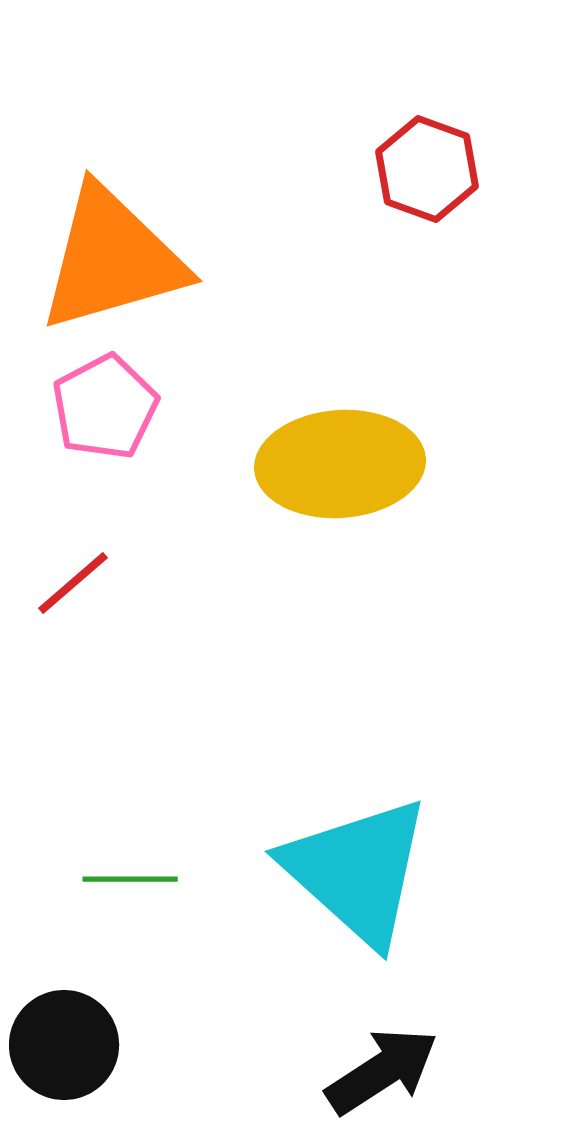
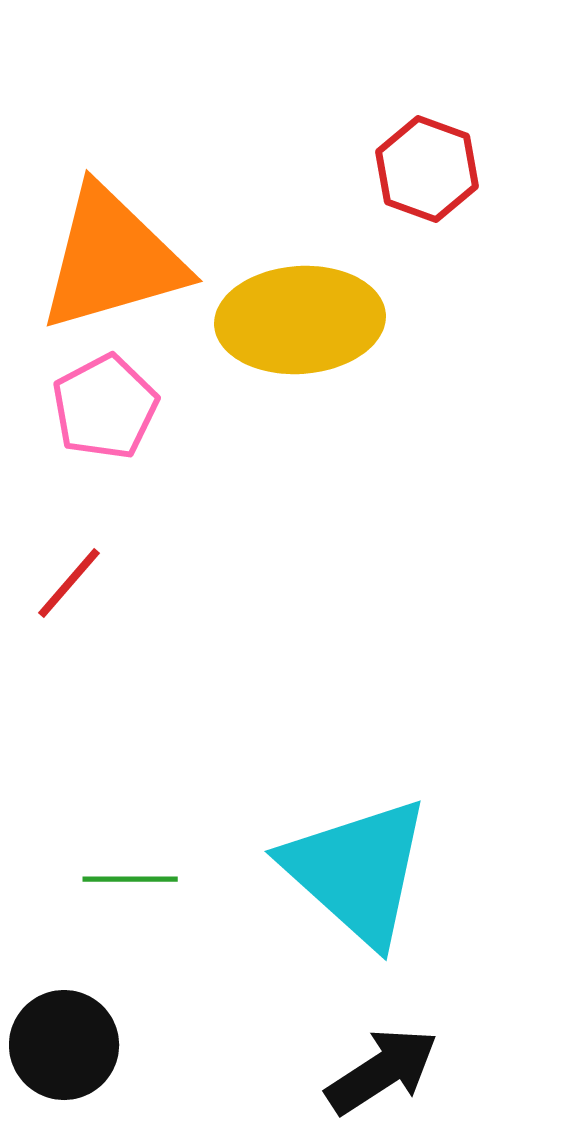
yellow ellipse: moved 40 px left, 144 px up
red line: moved 4 px left; rotated 8 degrees counterclockwise
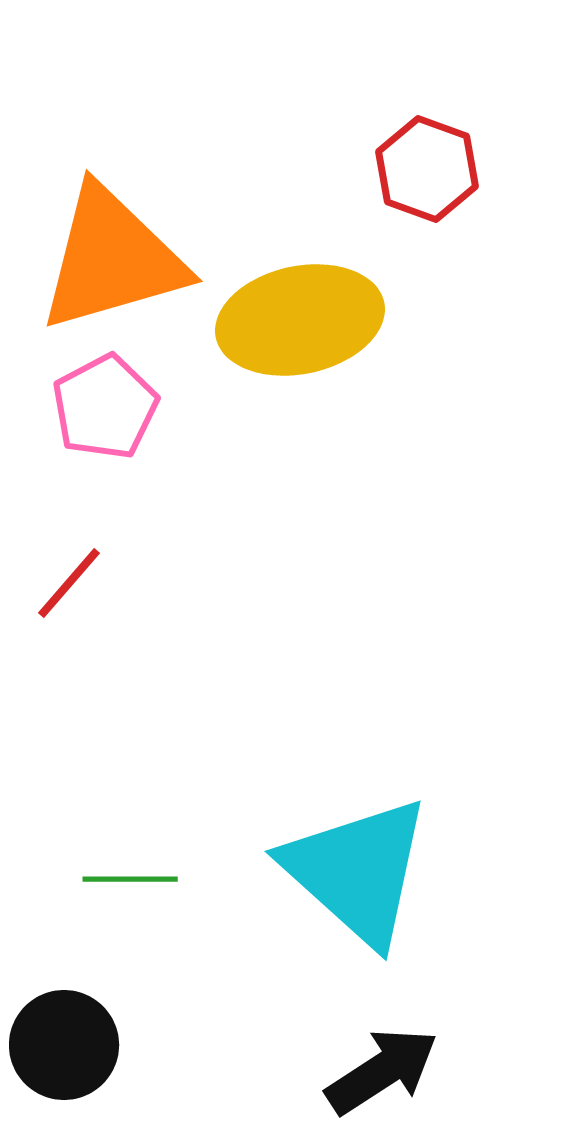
yellow ellipse: rotated 8 degrees counterclockwise
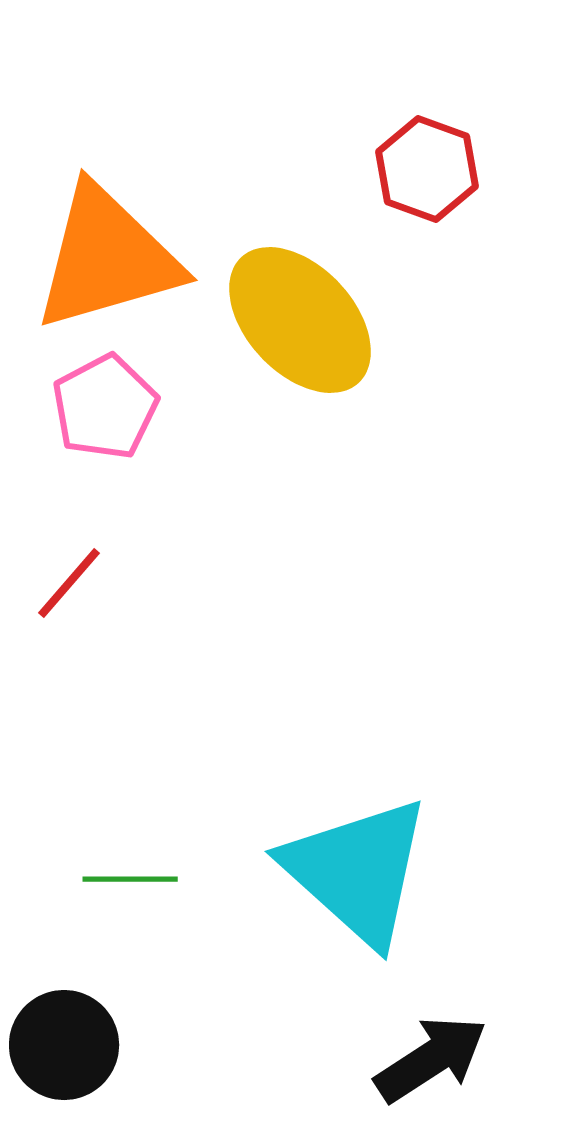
orange triangle: moved 5 px left, 1 px up
yellow ellipse: rotated 59 degrees clockwise
black arrow: moved 49 px right, 12 px up
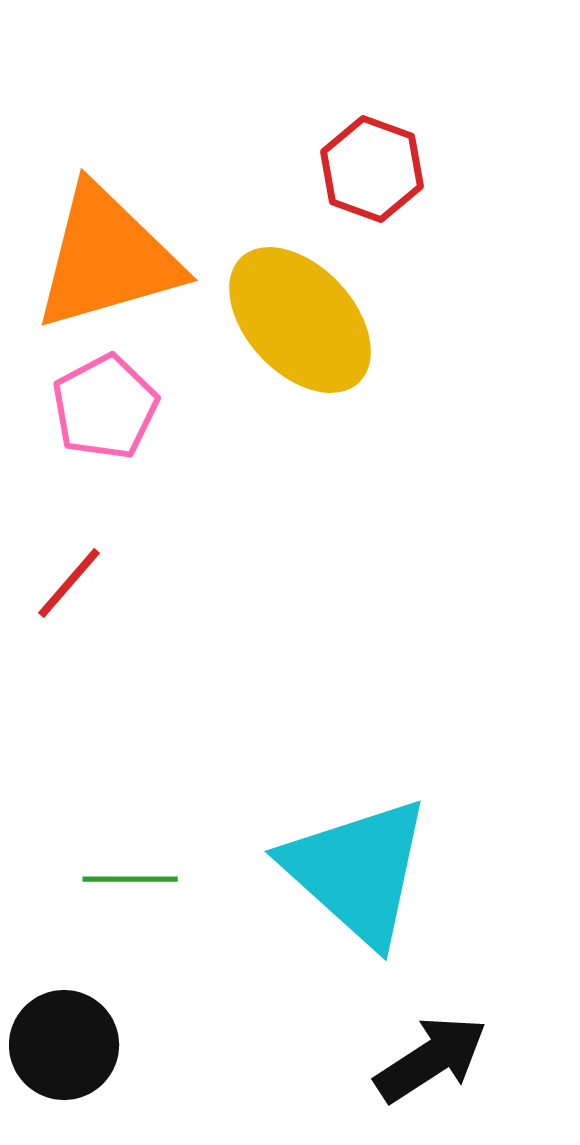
red hexagon: moved 55 px left
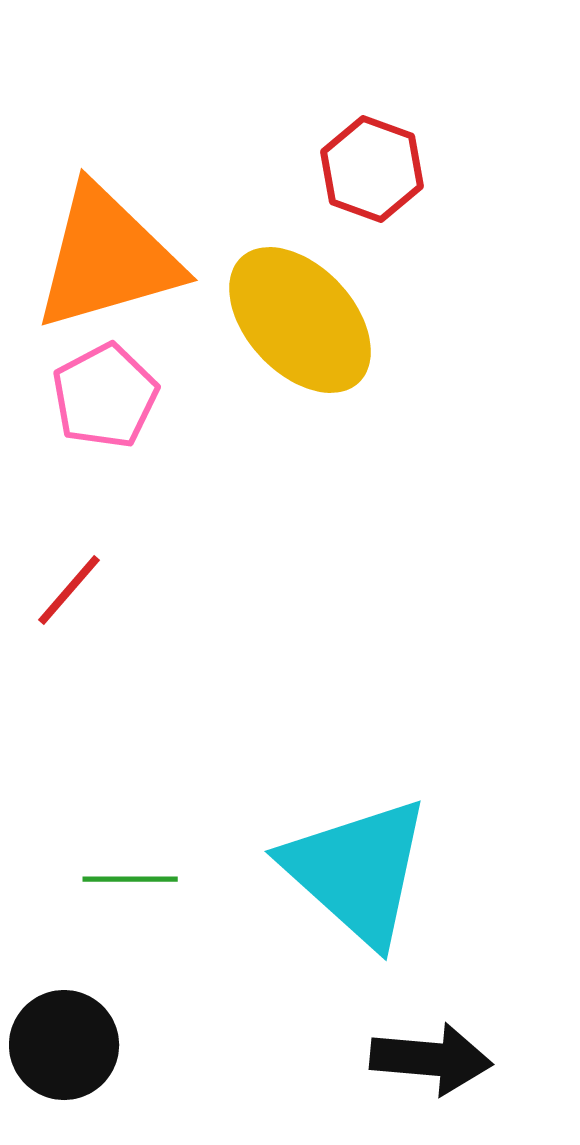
pink pentagon: moved 11 px up
red line: moved 7 px down
black arrow: rotated 38 degrees clockwise
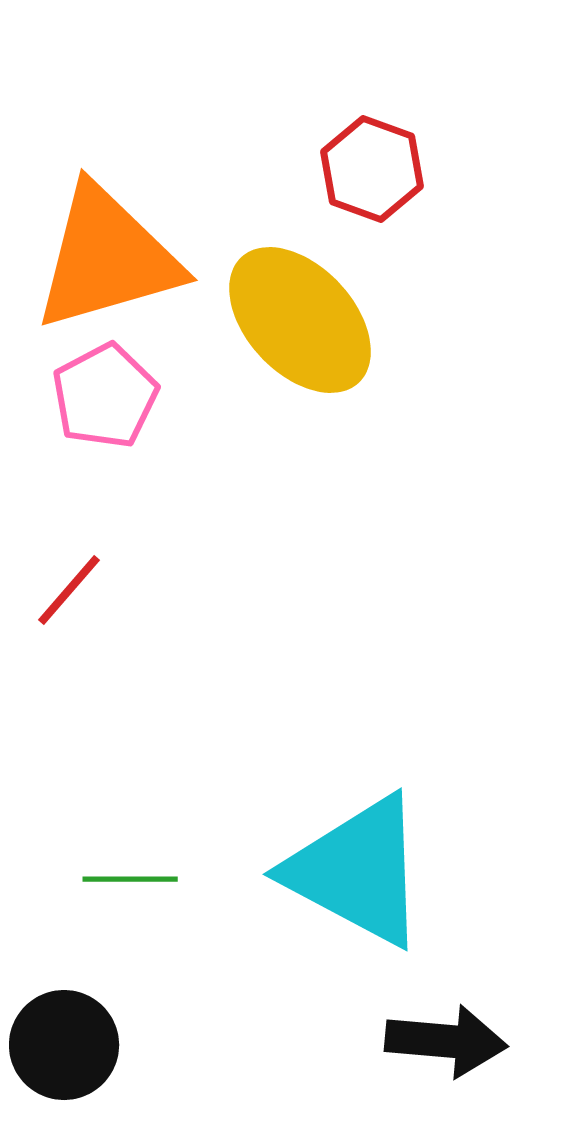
cyan triangle: rotated 14 degrees counterclockwise
black arrow: moved 15 px right, 18 px up
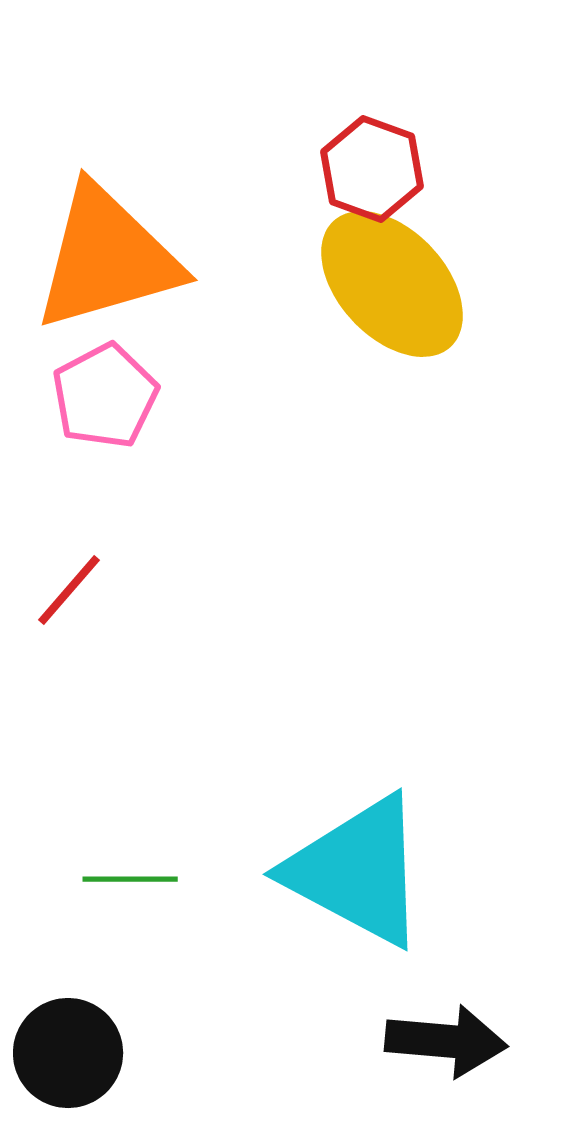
yellow ellipse: moved 92 px right, 36 px up
black circle: moved 4 px right, 8 px down
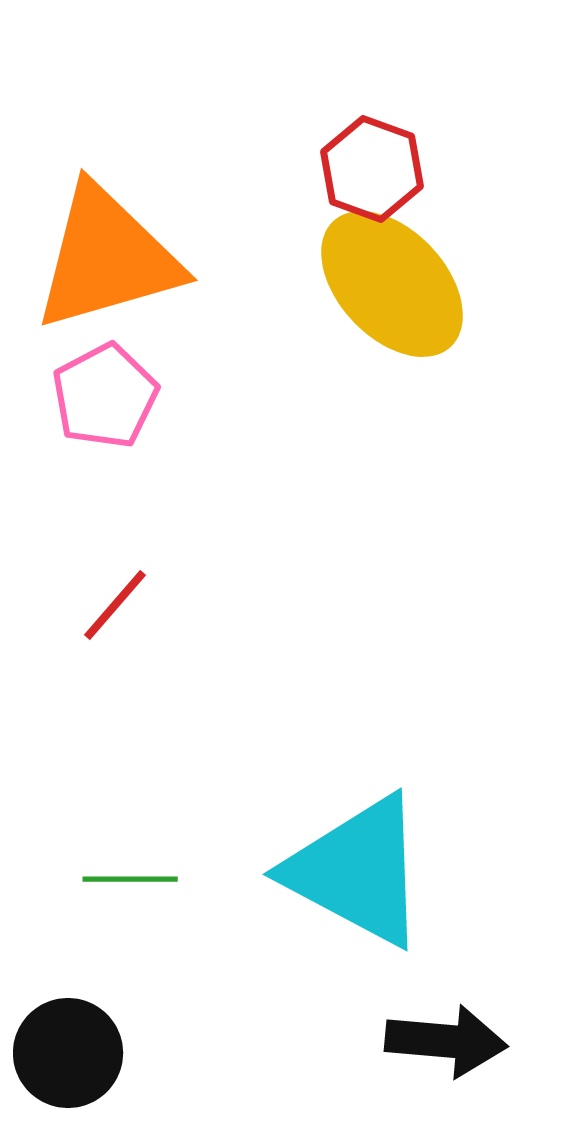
red line: moved 46 px right, 15 px down
